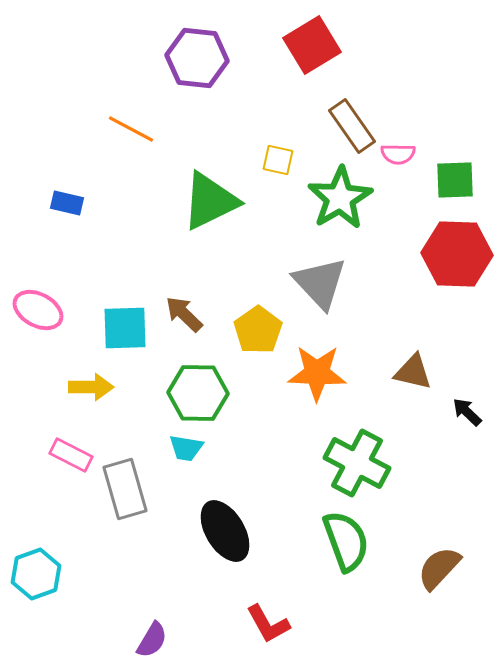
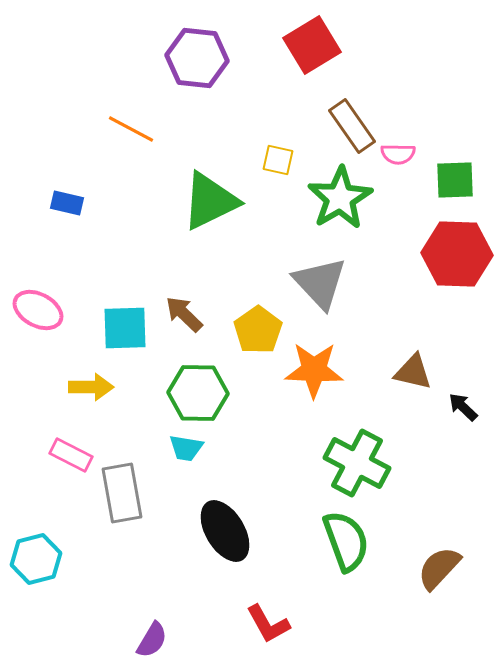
orange star: moved 3 px left, 3 px up
black arrow: moved 4 px left, 5 px up
gray rectangle: moved 3 px left, 4 px down; rotated 6 degrees clockwise
cyan hexagon: moved 15 px up; rotated 6 degrees clockwise
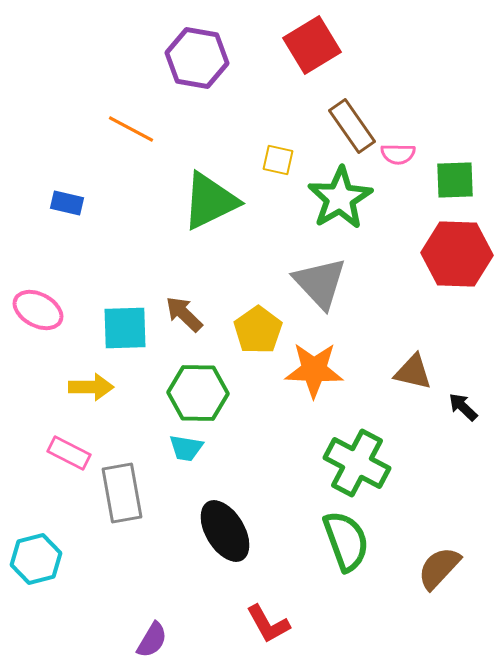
purple hexagon: rotated 4 degrees clockwise
pink rectangle: moved 2 px left, 2 px up
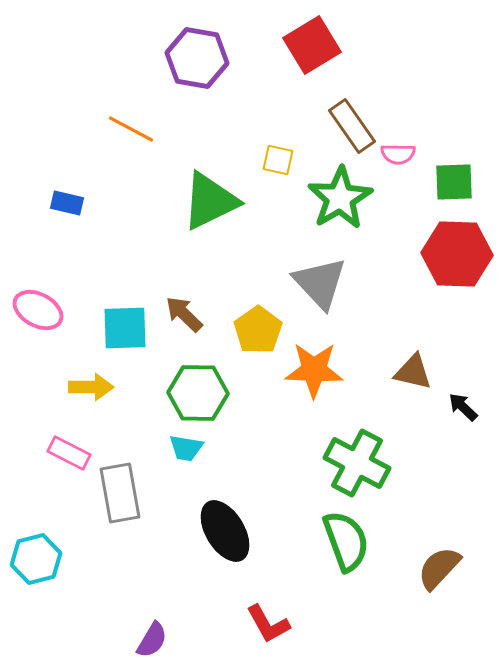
green square: moved 1 px left, 2 px down
gray rectangle: moved 2 px left
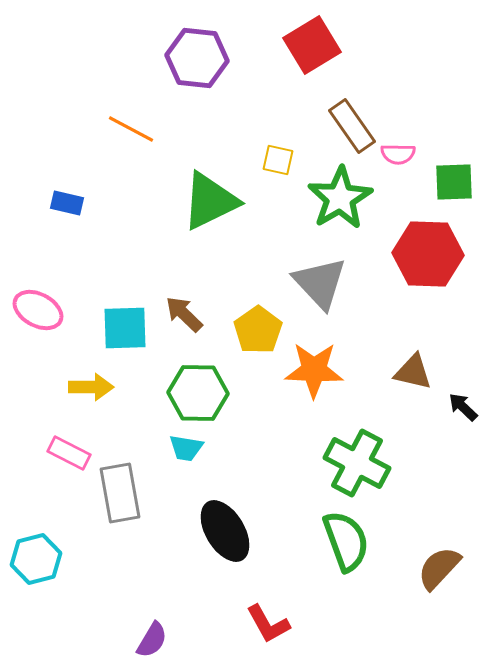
purple hexagon: rotated 4 degrees counterclockwise
red hexagon: moved 29 px left
